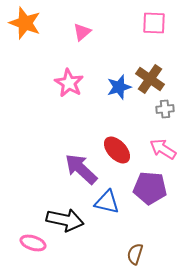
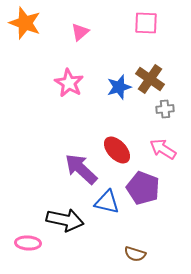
pink square: moved 8 px left
pink triangle: moved 2 px left
purple pentagon: moved 7 px left; rotated 16 degrees clockwise
pink ellipse: moved 5 px left; rotated 15 degrees counterclockwise
brown semicircle: rotated 90 degrees counterclockwise
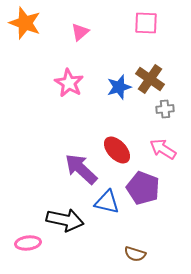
pink ellipse: rotated 10 degrees counterclockwise
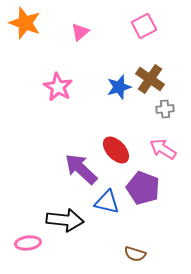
pink square: moved 2 px left, 3 px down; rotated 30 degrees counterclockwise
pink star: moved 11 px left, 4 px down
red ellipse: moved 1 px left
black arrow: rotated 6 degrees counterclockwise
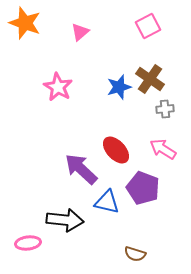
pink square: moved 4 px right
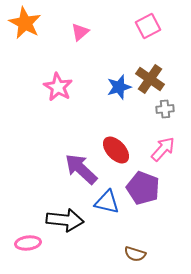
orange star: rotated 8 degrees clockwise
pink arrow: rotated 100 degrees clockwise
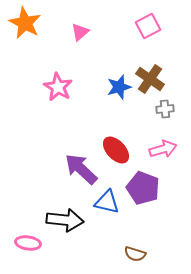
pink arrow: rotated 32 degrees clockwise
pink ellipse: rotated 15 degrees clockwise
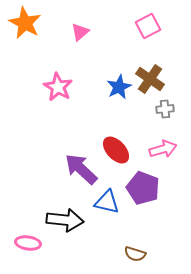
blue star: rotated 10 degrees counterclockwise
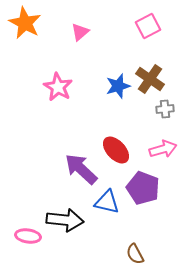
blue star: moved 1 px left, 1 px up; rotated 10 degrees clockwise
pink ellipse: moved 7 px up
brown semicircle: rotated 45 degrees clockwise
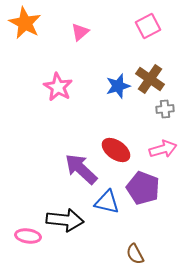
red ellipse: rotated 12 degrees counterclockwise
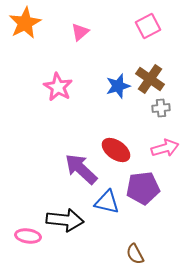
orange star: rotated 16 degrees clockwise
gray cross: moved 4 px left, 1 px up
pink arrow: moved 2 px right, 1 px up
purple pentagon: rotated 28 degrees counterclockwise
